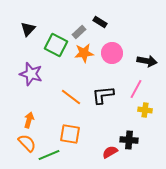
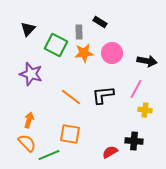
gray rectangle: rotated 48 degrees counterclockwise
black cross: moved 5 px right, 1 px down
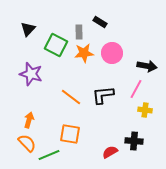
black arrow: moved 5 px down
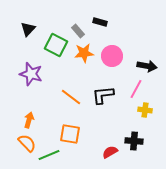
black rectangle: rotated 16 degrees counterclockwise
gray rectangle: moved 1 px left, 1 px up; rotated 40 degrees counterclockwise
pink circle: moved 3 px down
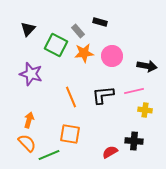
pink line: moved 2 px left, 2 px down; rotated 48 degrees clockwise
orange line: rotated 30 degrees clockwise
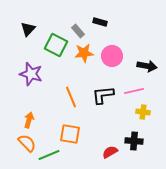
yellow cross: moved 2 px left, 2 px down
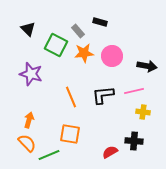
black triangle: rotated 28 degrees counterclockwise
